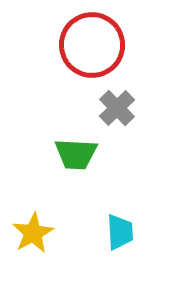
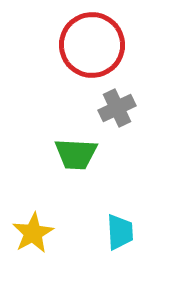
gray cross: rotated 18 degrees clockwise
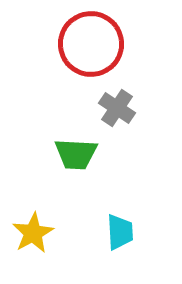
red circle: moved 1 px left, 1 px up
gray cross: rotated 30 degrees counterclockwise
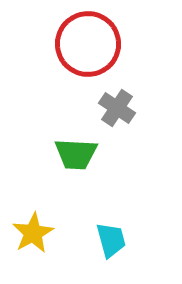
red circle: moved 3 px left
cyan trapezoid: moved 9 px left, 8 px down; rotated 12 degrees counterclockwise
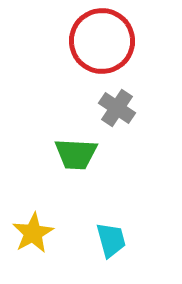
red circle: moved 14 px right, 3 px up
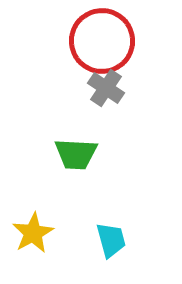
gray cross: moved 11 px left, 20 px up
